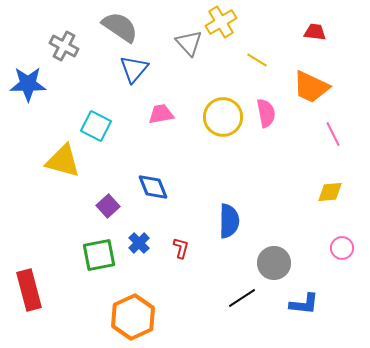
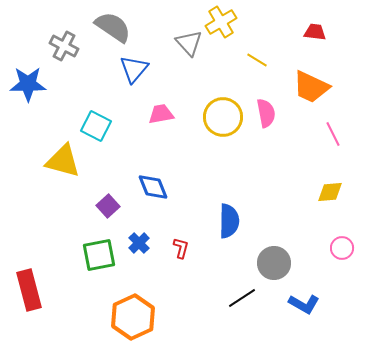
gray semicircle: moved 7 px left
blue L-shape: rotated 24 degrees clockwise
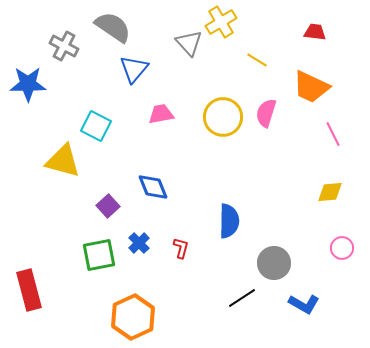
pink semicircle: rotated 152 degrees counterclockwise
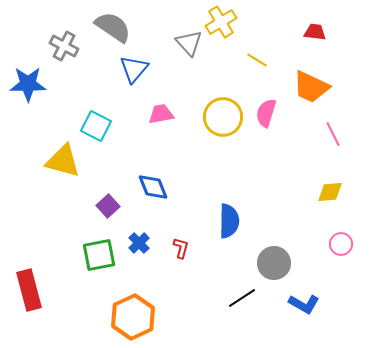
pink circle: moved 1 px left, 4 px up
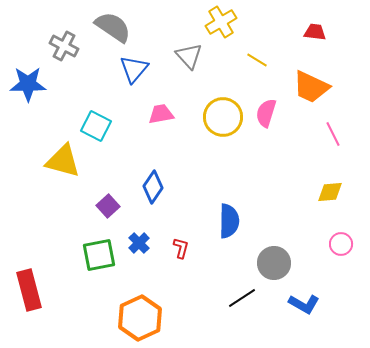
gray triangle: moved 13 px down
blue diamond: rotated 56 degrees clockwise
orange hexagon: moved 7 px right, 1 px down
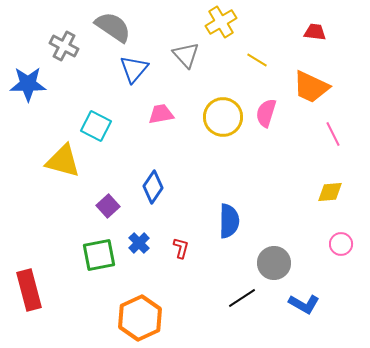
gray triangle: moved 3 px left, 1 px up
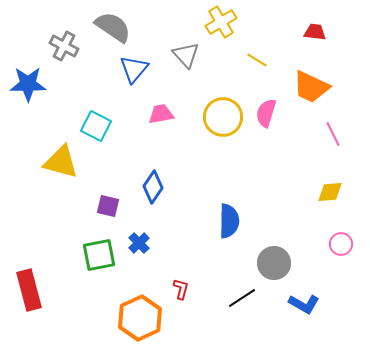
yellow triangle: moved 2 px left, 1 px down
purple square: rotated 35 degrees counterclockwise
red L-shape: moved 41 px down
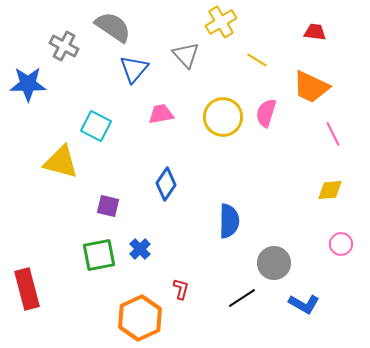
blue diamond: moved 13 px right, 3 px up
yellow diamond: moved 2 px up
blue cross: moved 1 px right, 6 px down
red rectangle: moved 2 px left, 1 px up
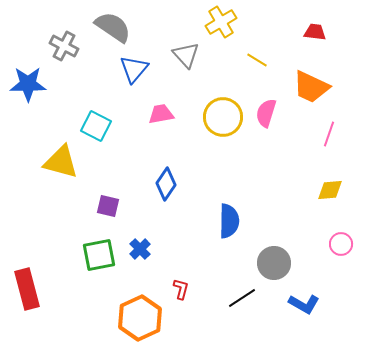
pink line: moved 4 px left; rotated 45 degrees clockwise
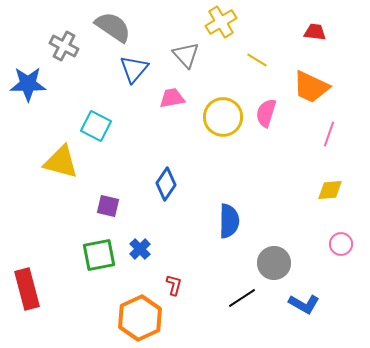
pink trapezoid: moved 11 px right, 16 px up
red L-shape: moved 7 px left, 4 px up
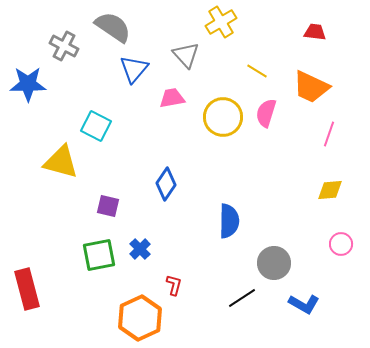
yellow line: moved 11 px down
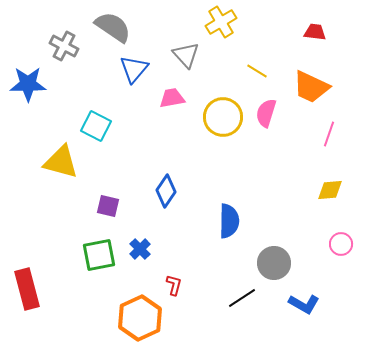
blue diamond: moved 7 px down
